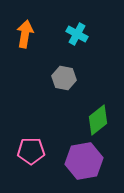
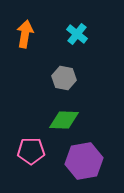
cyan cross: rotated 10 degrees clockwise
green diamond: moved 34 px left; rotated 40 degrees clockwise
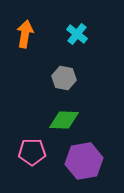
pink pentagon: moved 1 px right, 1 px down
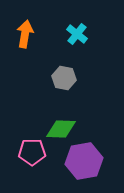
green diamond: moved 3 px left, 9 px down
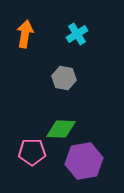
cyan cross: rotated 20 degrees clockwise
